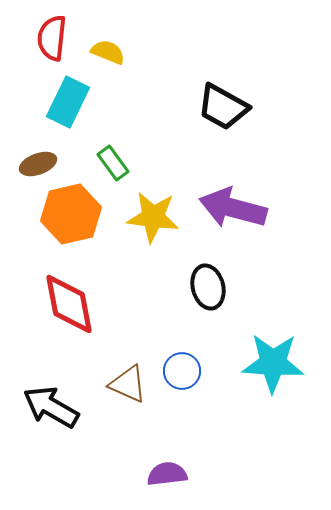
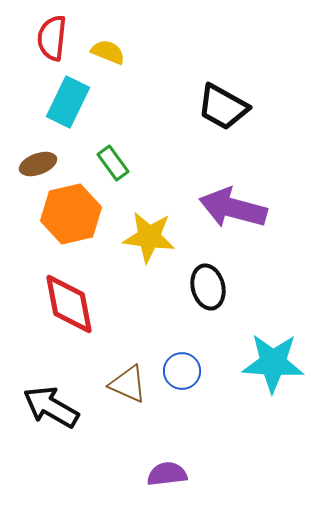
yellow star: moved 4 px left, 20 px down
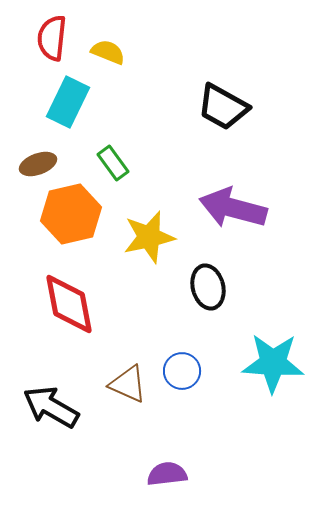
yellow star: rotated 20 degrees counterclockwise
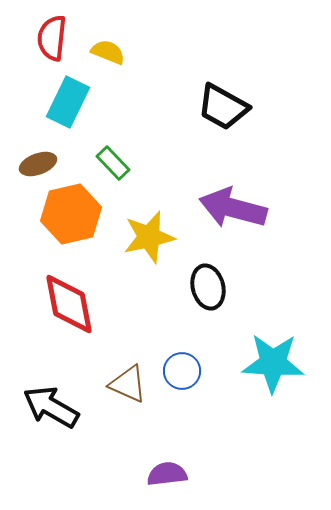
green rectangle: rotated 8 degrees counterclockwise
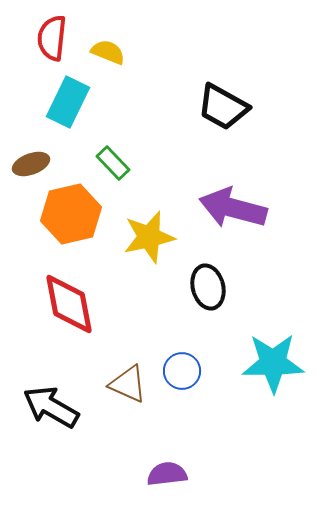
brown ellipse: moved 7 px left
cyan star: rotated 4 degrees counterclockwise
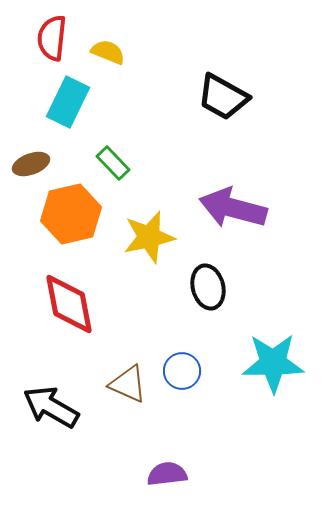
black trapezoid: moved 10 px up
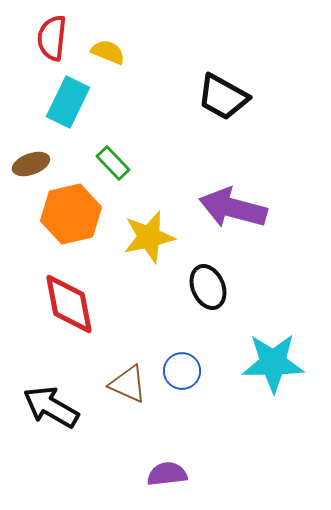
black ellipse: rotated 9 degrees counterclockwise
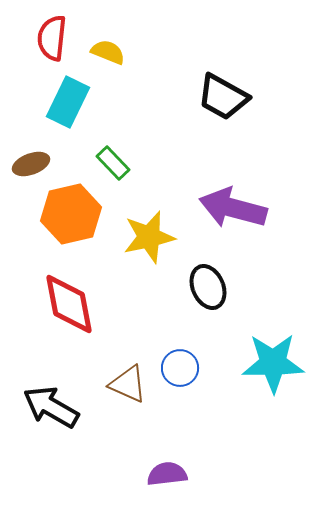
blue circle: moved 2 px left, 3 px up
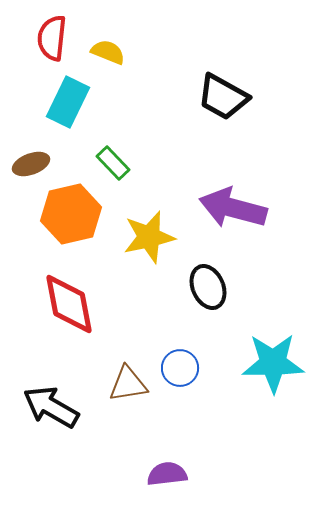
brown triangle: rotated 33 degrees counterclockwise
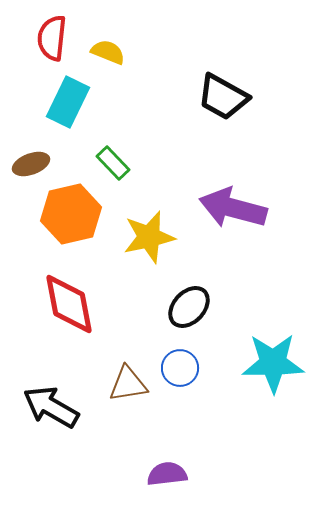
black ellipse: moved 19 px left, 20 px down; rotated 66 degrees clockwise
